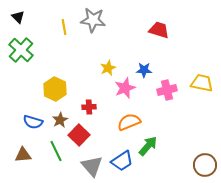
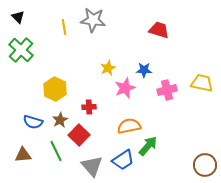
orange semicircle: moved 4 px down; rotated 10 degrees clockwise
blue trapezoid: moved 1 px right, 1 px up
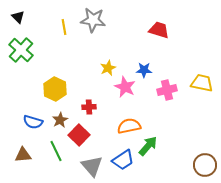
pink star: moved 1 px up; rotated 25 degrees counterclockwise
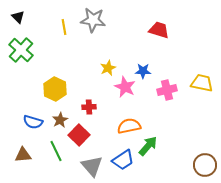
blue star: moved 1 px left, 1 px down
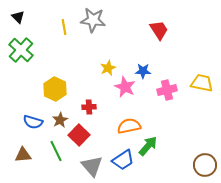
red trapezoid: rotated 40 degrees clockwise
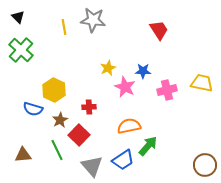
yellow hexagon: moved 1 px left, 1 px down
blue semicircle: moved 13 px up
green line: moved 1 px right, 1 px up
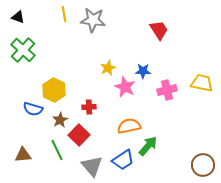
black triangle: rotated 24 degrees counterclockwise
yellow line: moved 13 px up
green cross: moved 2 px right
brown circle: moved 2 px left
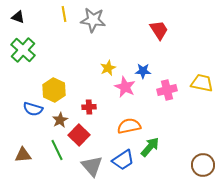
green arrow: moved 2 px right, 1 px down
